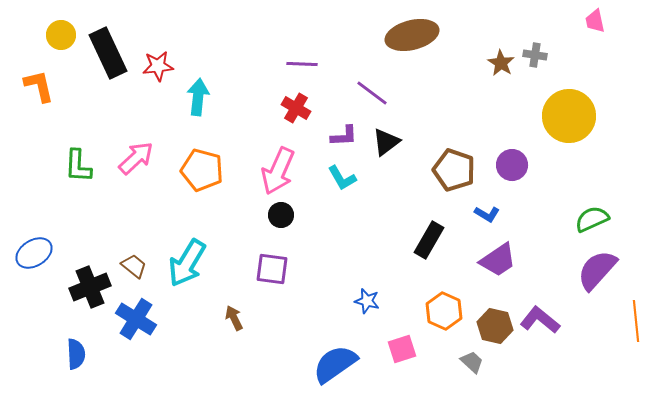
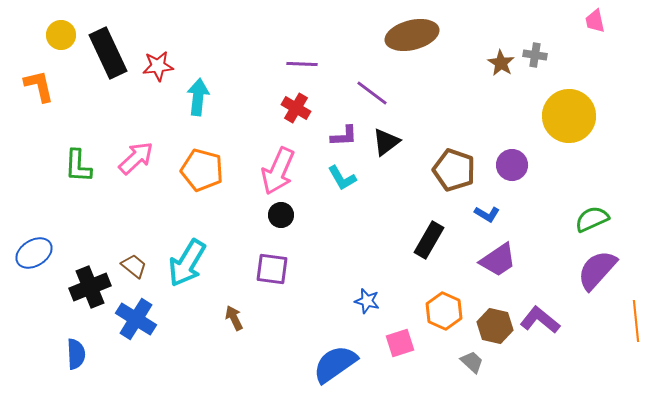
pink square at (402, 349): moved 2 px left, 6 px up
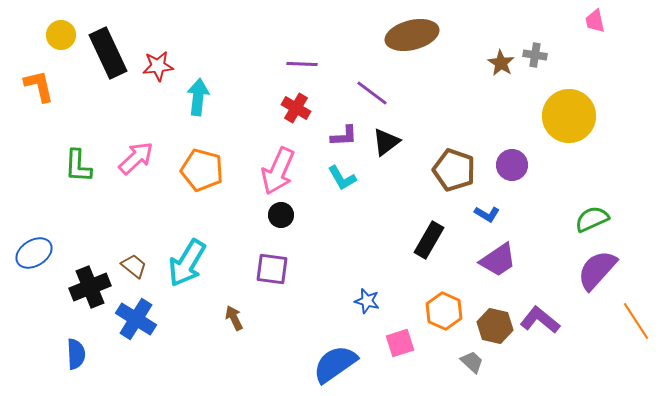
orange line at (636, 321): rotated 27 degrees counterclockwise
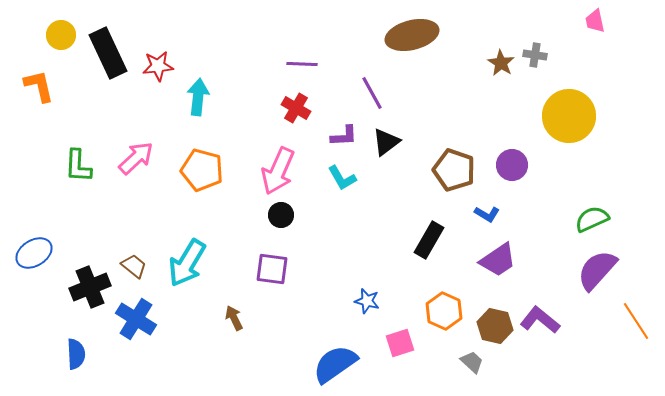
purple line at (372, 93): rotated 24 degrees clockwise
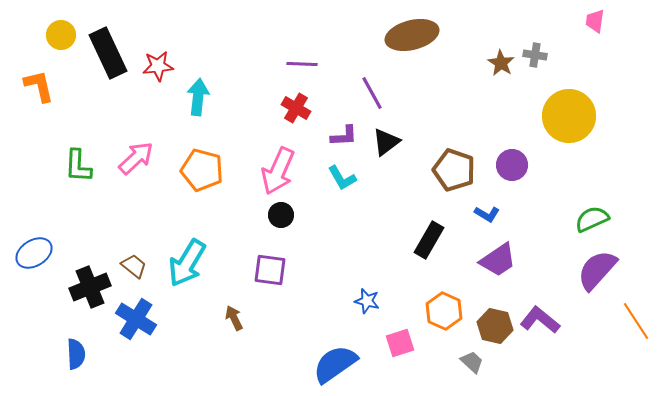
pink trapezoid at (595, 21): rotated 20 degrees clockwise
purple square at (272, 269): moved 2 px left, 1 px down
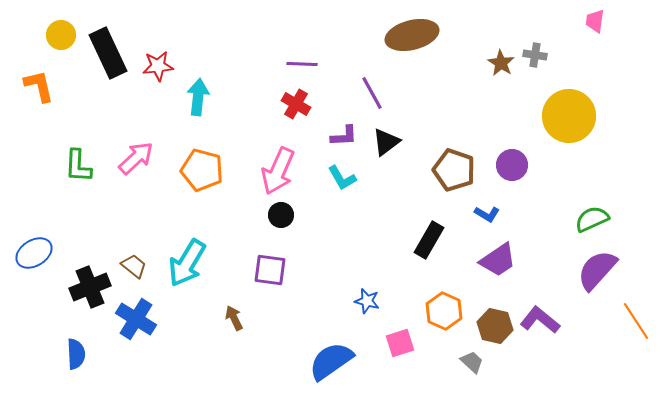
red cross at (296, 108): moved 4 px up
blue semicircle at (335, 364): moved 4 px left, 3 px up
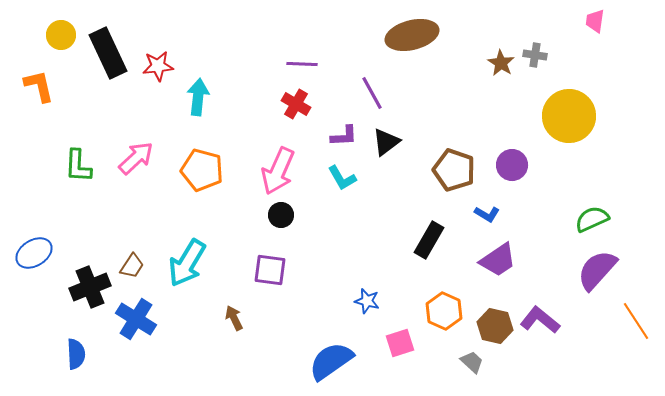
brown trapezoid at (134, 266): moved 2 px left; rotated 84 degrees clockwise
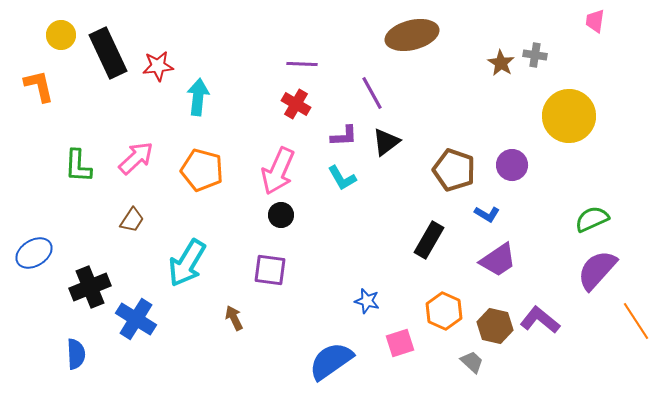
brown trapezoid at (132, 266): moved 46 px up
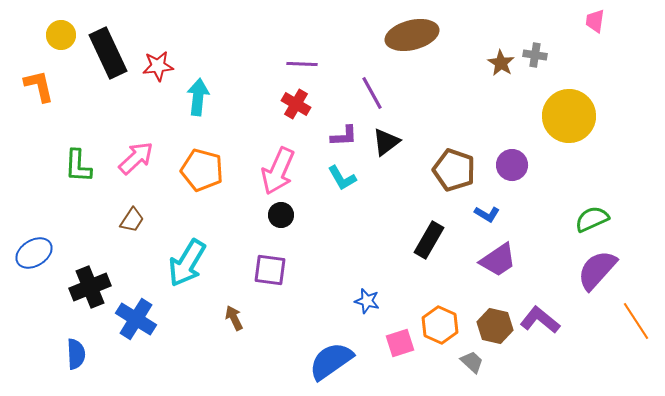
orange hexagon at (444, 311): moved 4 px left, 14 px down
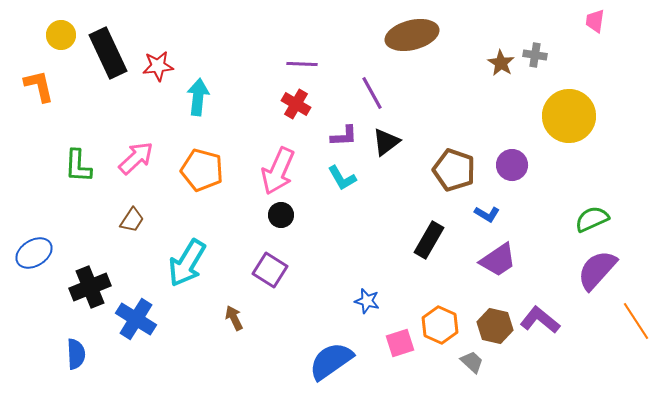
purple square at (270, 270): rotated 24 degrees clockwise
